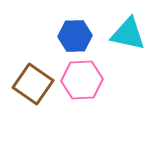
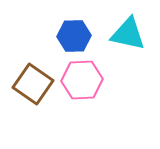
blue hexagon: moved 1 px left
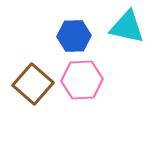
cyan triangle: moved 1 px left, 7 px up
brown square: rotated 6 degrees clockwise
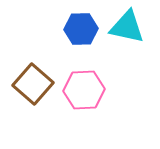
blue hexagon: moved 7 px right, 7 px up
pink hexagon: moved 2 px right, 10 px down
